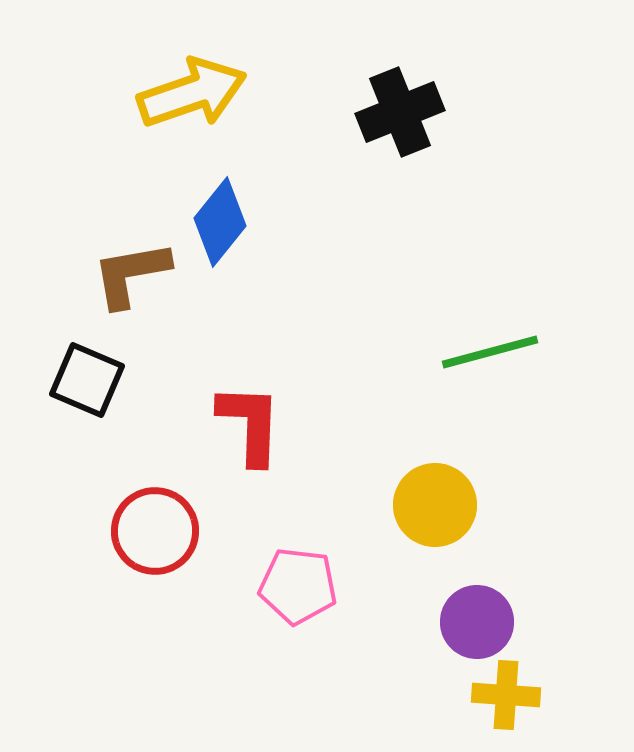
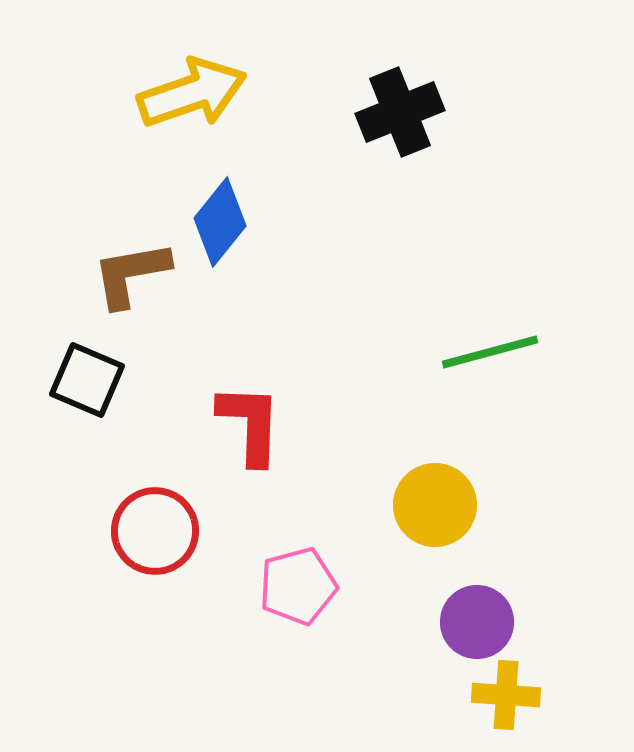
pink pentagon: rotated 22 degrees counterclockwise
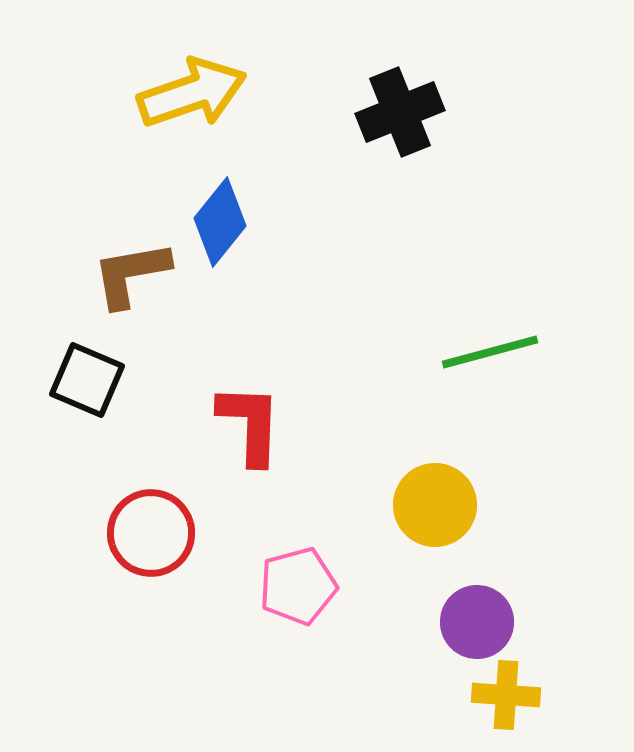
red circle: moved 4 px left, 2 px down
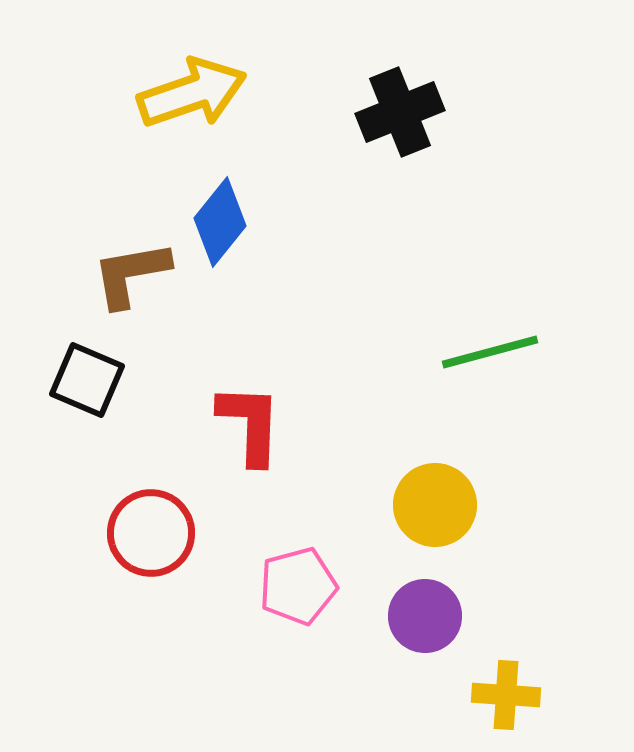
purple circle: moved 52 px left, 6 px up
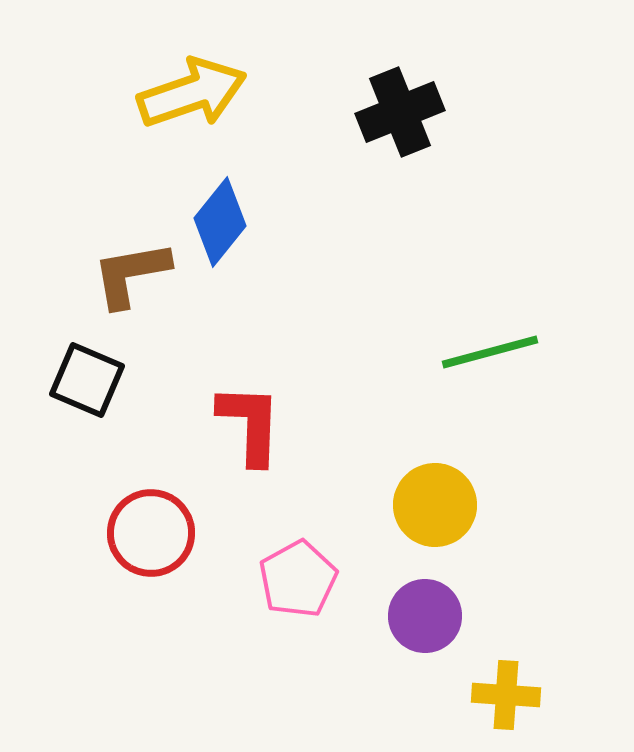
pink pentagon: moved 7 px up; rotated 14 degrees counterclockwise
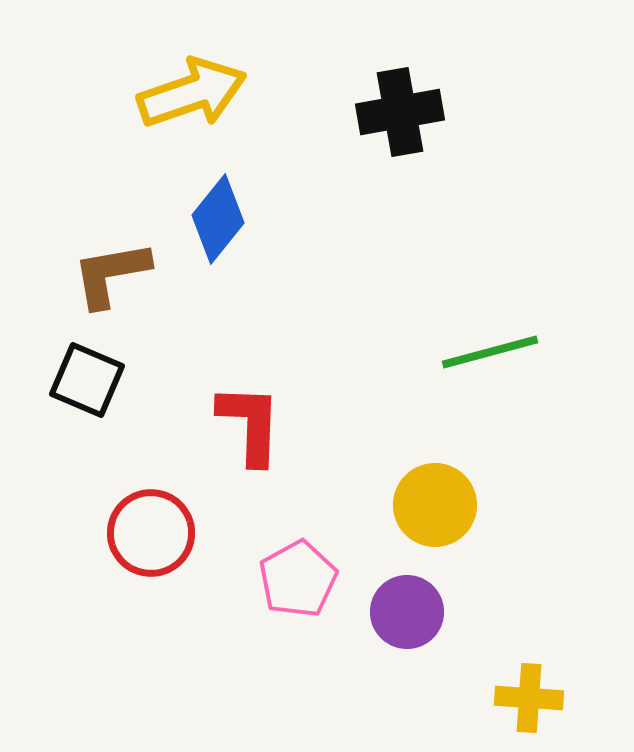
black cross: rotated 12 degrees clockwise
blue diamond: moved 2 px left, 3 px up
brown L-shape: moved 20 px left
purple circle: moved 18 px left, 4 px up
yellow cross: moved 23 px right, 3 px down
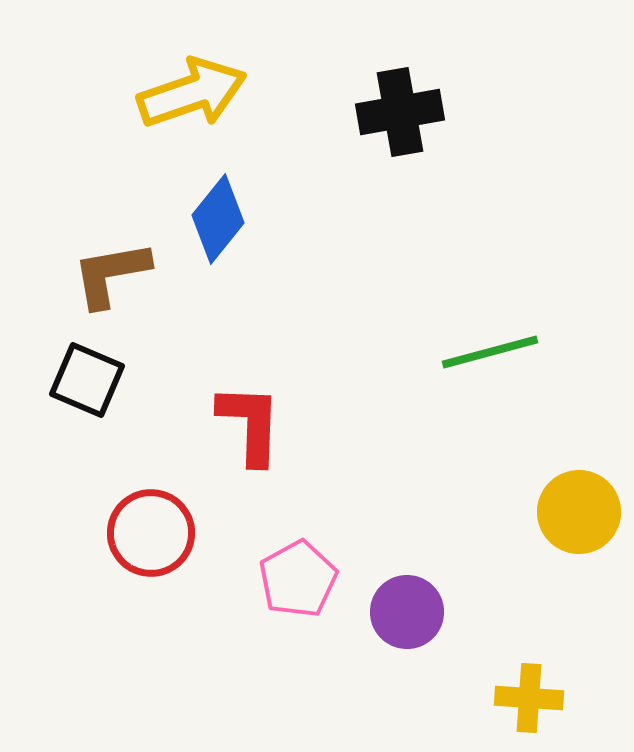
yellow circle: moved 144 px right, 7 px down
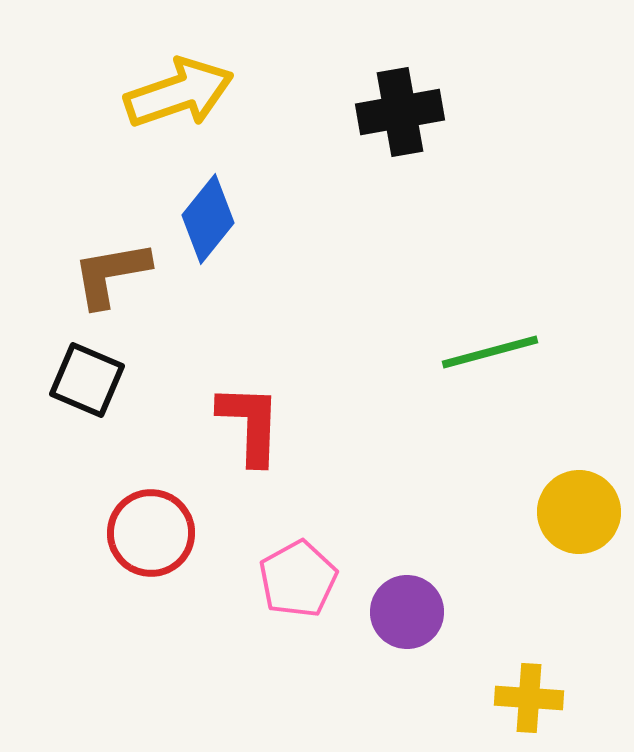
yellow arrow: moved 13 px left
blue diamond: moved 10 px left
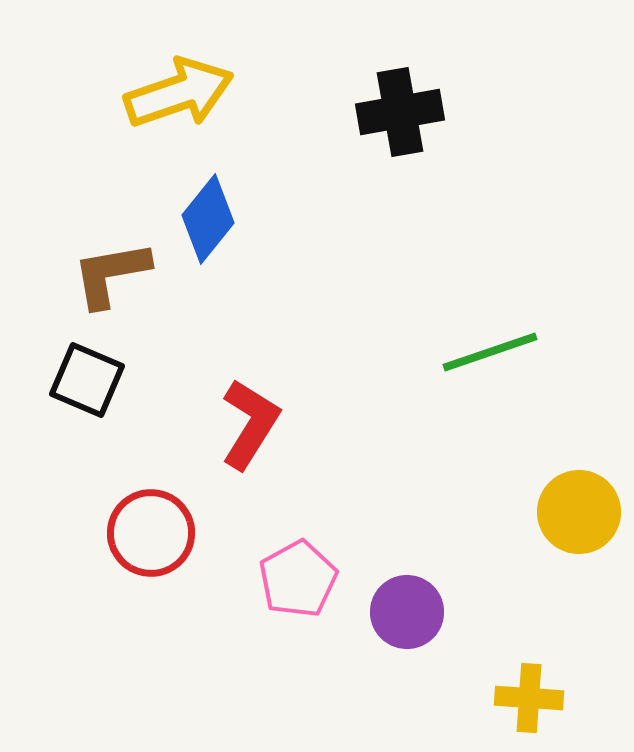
green line: rotated 4 degrees counterclockwise
red L-shape: rotated 30 degrees clockwise
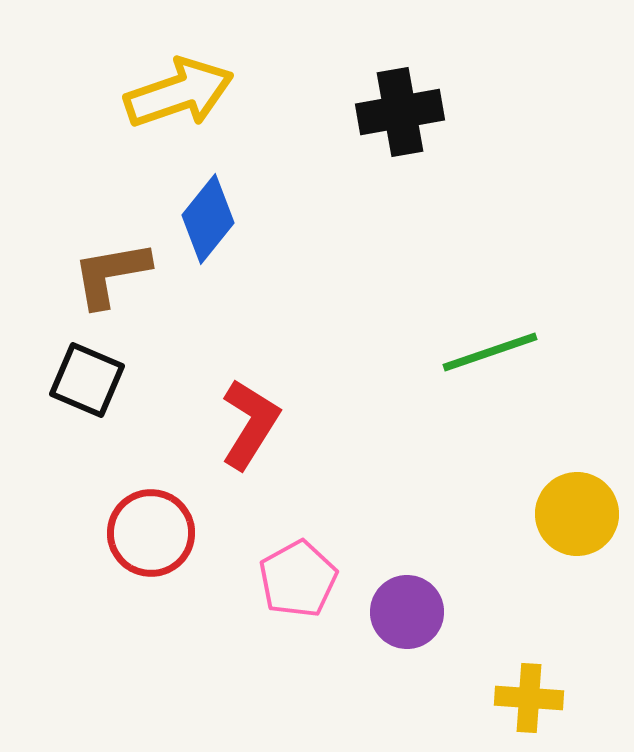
yellow circle: moved 2 px left, 2 px down
